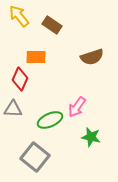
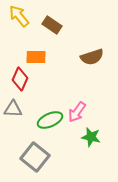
pink arrow: moved 5 px down
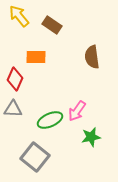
brown semicircle: rotated 100 degrees clockwise
red diamond: moved 5 px left
pink arrow: moved 1 px up
green star: rotated 24 degrees counterclockwise
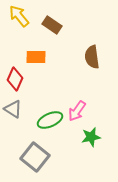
gray triangle: rotated 30 degrees clockwise
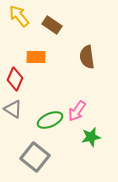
brown semicircle: moved 5 px left
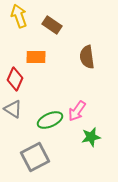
yellow arrow: rotated 20 degrees clockwise
gray square: rotated 24 degrees clockwise
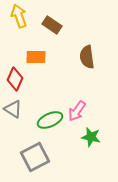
green star: rotated 24 degrees clockwise
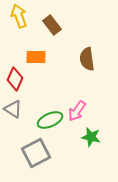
brown rectangle: rotated 18 degrees clockwise
brown semicircle: moved 2 px down
gray square: moved 1 px right, 4 px up
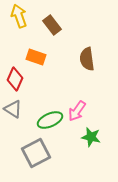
orange rectangle: rotated 18 degrees clockwise
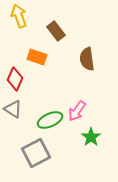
brown rectangle: moved 4 px right, 6 px down
orange rectangle: moved 1 px right
green star: rotated 24 degrees clockwise
